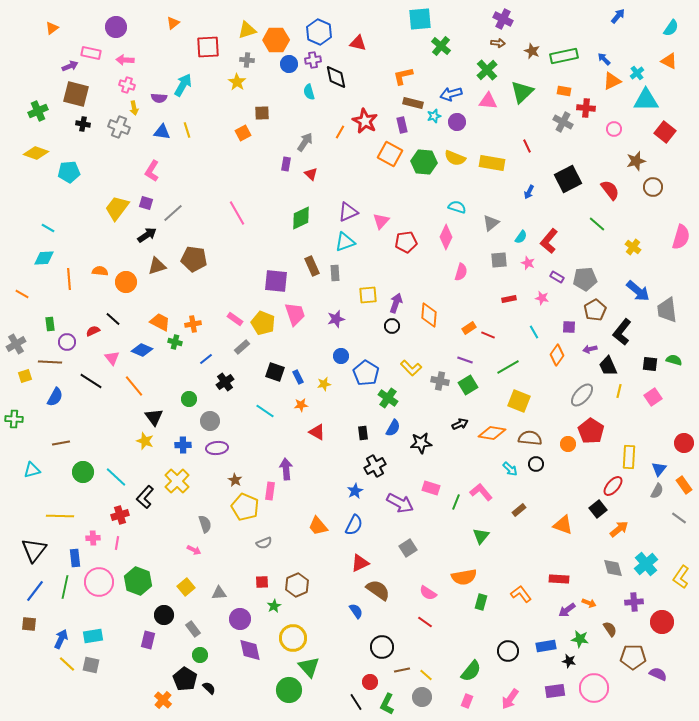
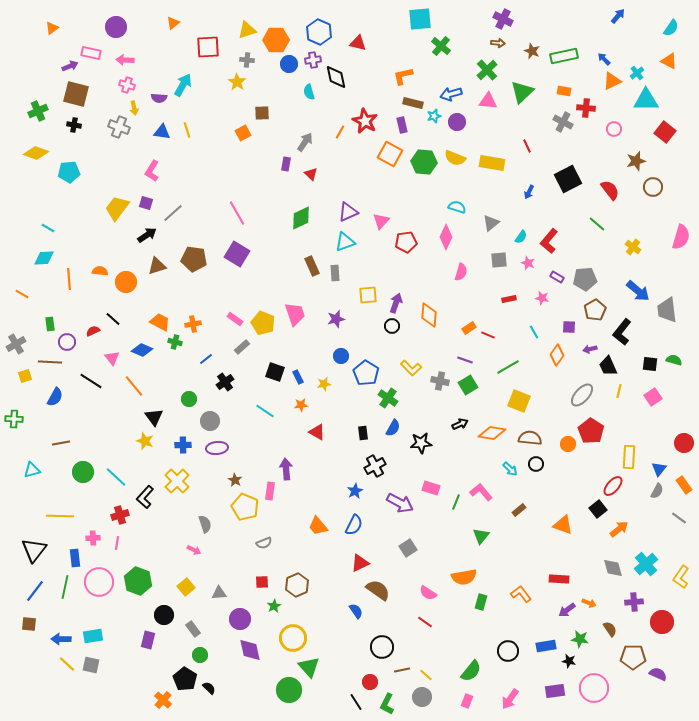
black cross at (83, 124): moved 9 px left, 1 px down
purple square at (276, 281): moved 39 px left, 27 px up; rotated 25 degrees clockwise
blue arrow at (61, 639): rotated 114 degrees counterclockwise
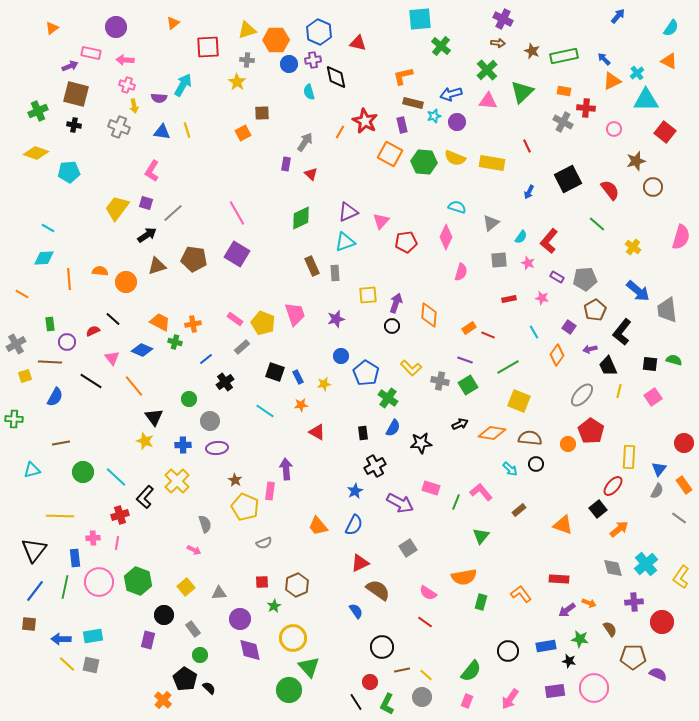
yellow arrow at (134, 108): moved 2 px up
purple square at (569, 327): rotated 32 degrees clockwise
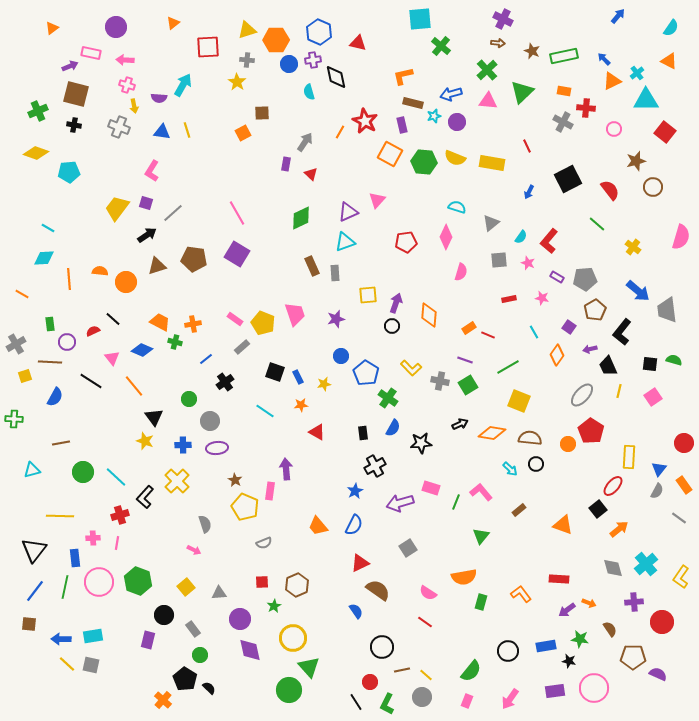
pink triangle at (381, 221): moved 4 px left, 21 px up
purple arrow at (400, 503): rotated 136 degrees clockwise
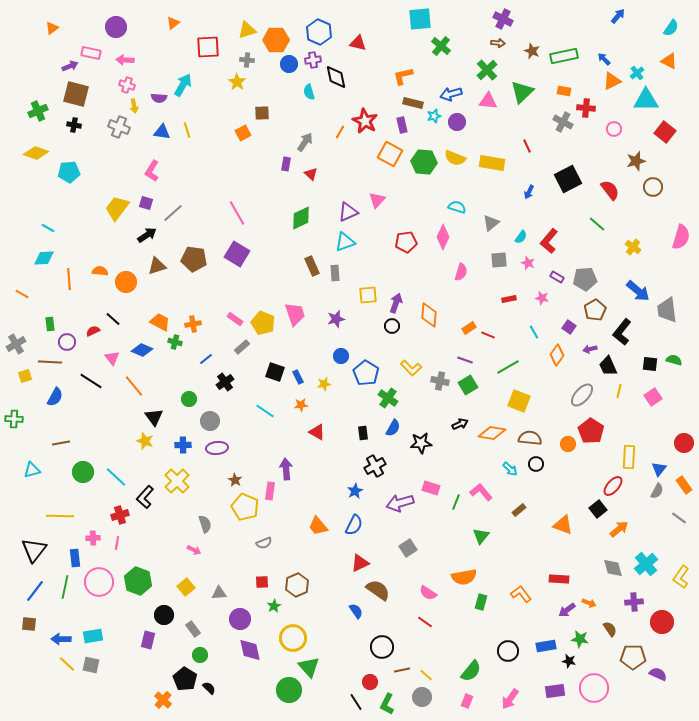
pink diamond at (446, 237): moved 3 px left
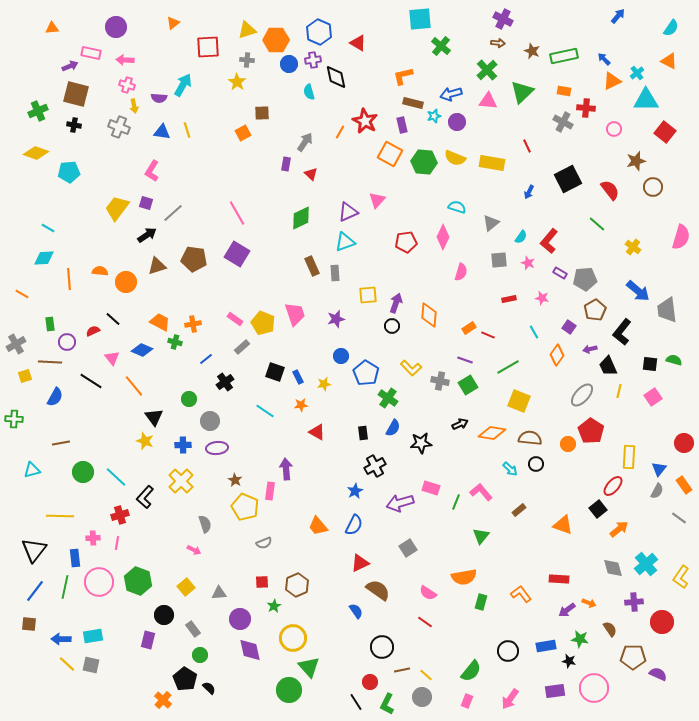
orange triangle at (52, 28): rotated 32 degrees clockwise
red triangle at (358, 43): rotated 18 degrees clockwise
purple rectangle at (557, 277): moved 3 px right, 4 px up
yellow cross at (177, 481): moved 4 px right
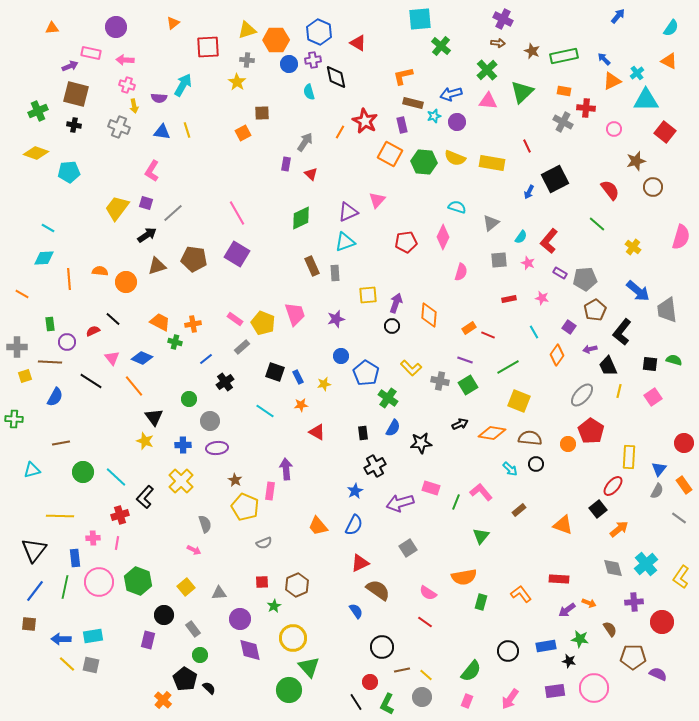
black square at (568, 179): moved 13 px left
gray cross at (16, 344): moved 1 px right, 3 px down; rotated 30 degrees clockwise
blue diamond at (142, 350): moved 8 px down
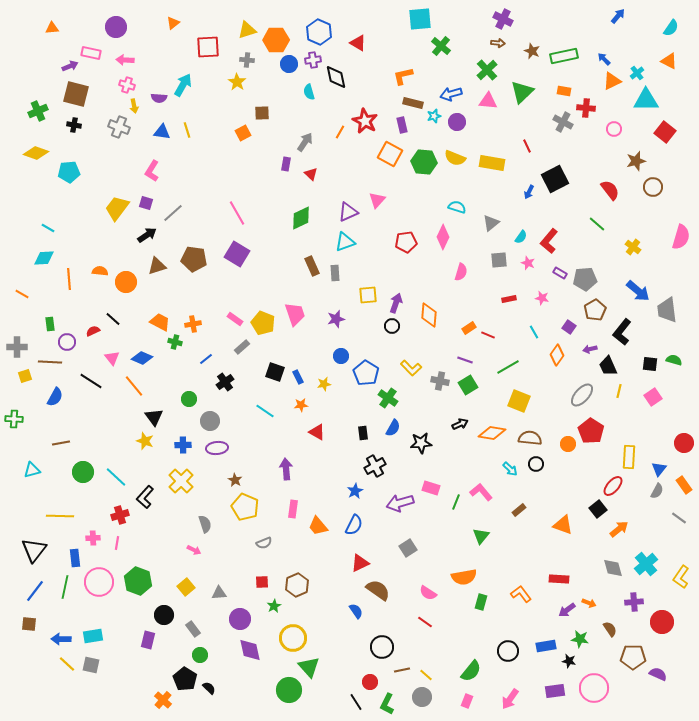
pink rectangle at (270, 491): moved 23 px right, 18 px down
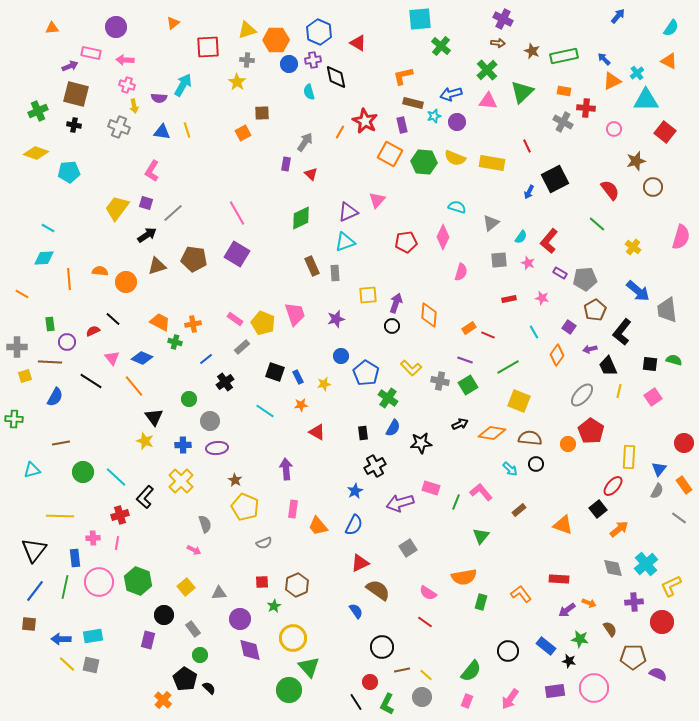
yellow L-shape at (681, 577): moved 10 px left, 9 px down; rotated 30 degrees clockwise
blue rectangle at (546, 646): rotated 48 degrees clockwise
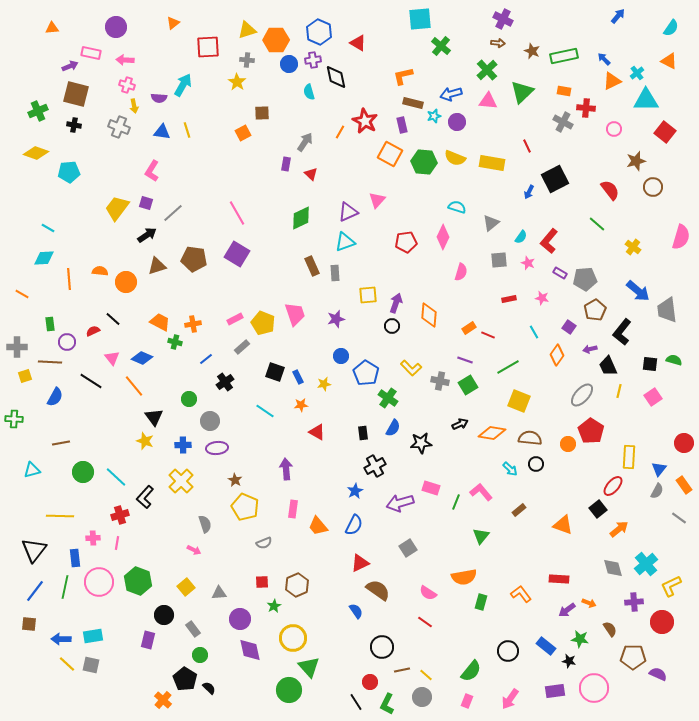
pink rectangle at (235, 319): rotated 63 degrees counterclockwise
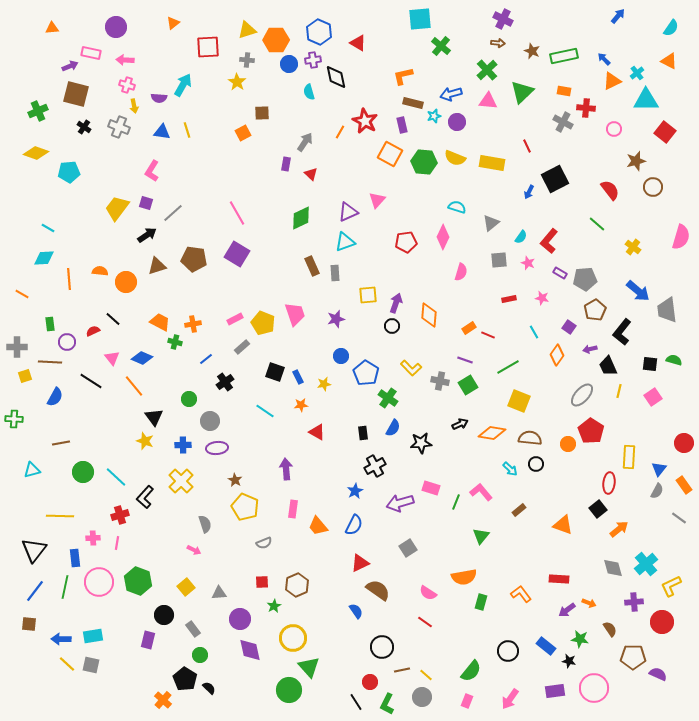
black cross at (74, 125): moved 10 px right, 2 px down; rotated 24 degrees clockwise
red ellipse at (613, 486): moved 4 px left, 3 px up; rotated 35 degrees counterclockwise
